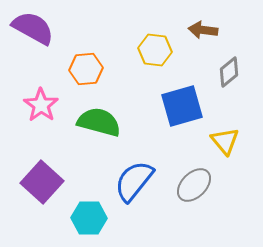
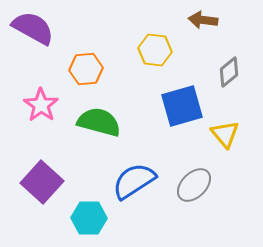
brown arrow: moved 10 px up
yellow triangle: moved 7 px up
blue semicircle: rotated 18 degrees clockwise
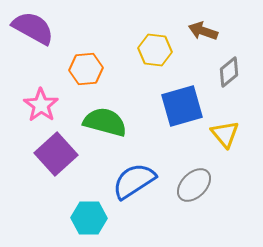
brown arrow: moved 11 px down; rotated 12 degrees clockwise
green semicircle: moved 6 px right
purple square: moved 14 px right, 28 px up; rotated 6 degrees clockwise
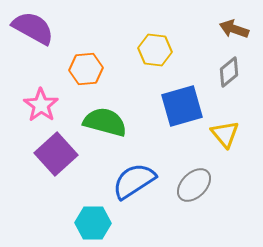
brown arrow: moved 31 px right, 2 px up
cyan hexagon: moved 4 px right, 5 px down
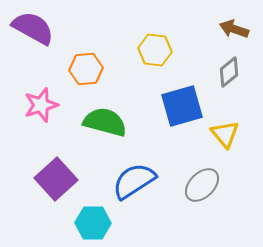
pink star: rotated 20 degrees clockwise
purple square: moved 25 px down
gray ellipse: moved 8 px right
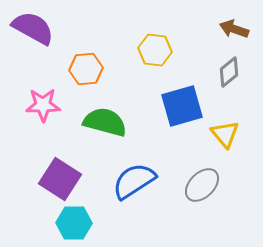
pink star: moved 2 px right; rotated 16 degrees clockwise
purple square: moved 4 px right; rotated 15 degrees counterclockwise
cyan hexagon: moved 19 px left
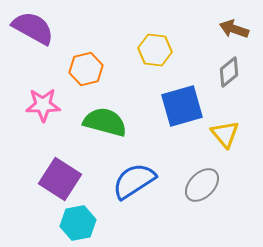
orange hexagon: rotated 8 degrees counterclockwise
cyan hexagon: moved 4 px right; rotated 12 degrees counterclockwise
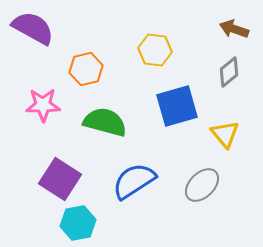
blue square: moved 5 px left
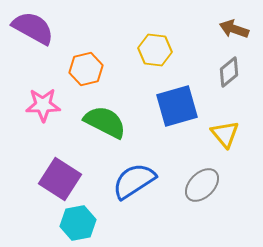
green semicircle: rotated 12 degrees clockwise
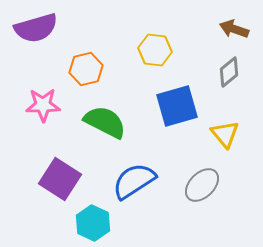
purple semicircle: moved 3 px right; rotated 135 degrees clockwise
cyan hexagon: moved 15 px right; rotated 24 degrees counterclockwise
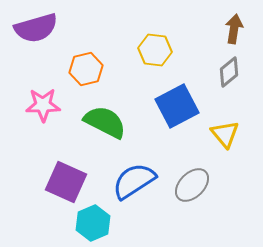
brown arrow: rotated 80 degrees clockwise
blue square: rotated 12 degrees counterclockwise
purple square: moved 6 px right, 3 px down; rotated 9 degrees counterclockwise
gray ellipse: moved 10 px left
cyan hexagon: rotated 12 degrees clockwise
